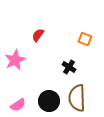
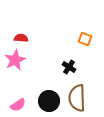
red semicircle: moved 17 px left, 3 px down; rotated 56 degrees clockwise
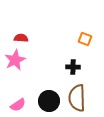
black cross: moved 4 px right; rotated 32 degrees counterclockwise
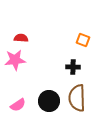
orange square: moved 2 px left, 1 px down
pink star: rotated 20 degrees clockwise
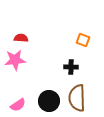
black cross: moved 2 px left
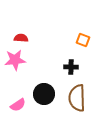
black circle: moved 5 px left, 7 px up
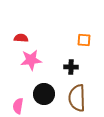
orange square: moved 1 px right; rotated 16 degrees counterclockwise
pink star: moved 16 px right
pink semicircle: moved 1 px down; rotated 133 degrees clockwise
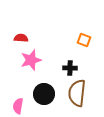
orange square: rotated 16 degrees clockwise
pink star: rotated 10 degrees counterclockwise
black cross: moved 1 px left, 1 px down
brown semicircle: moved 5 px up; rotated 8 degrees clockwise
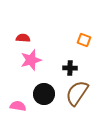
red semicircle: moved 2 px right
brown semicircle: rotated 28 degrees clockwise
pink semicircle: rotated 91 degrees clockwise
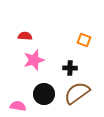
red semicircle: moved 2 px right, 2 px up
pink star: moved 3 px right
brown semicircle: rotated 20 degrees clockwise
